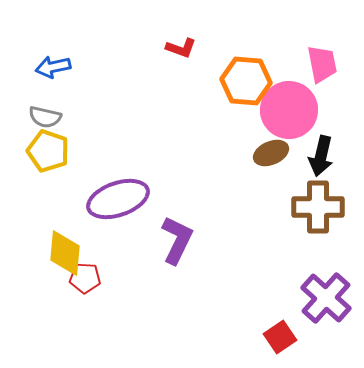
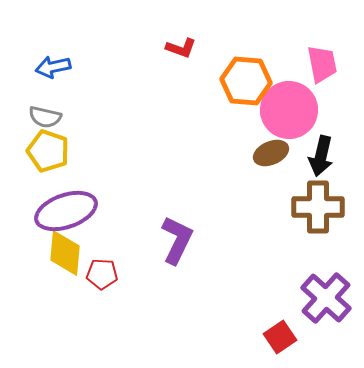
purple ellipse: moved 52 px left, 12 px down
red pentagon: moved 17 px right, 4 px up
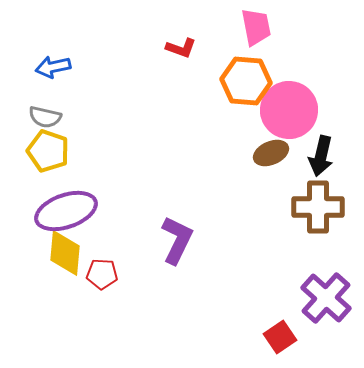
pink trapezoid: moved 66 px left, 37 px up
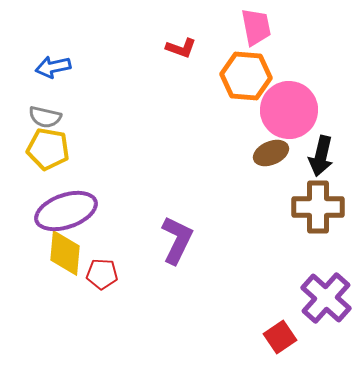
orange hexagon: moved 5 px up
yellow pentagon: moved 2 px up; rotated 9 degrees counterclockwise
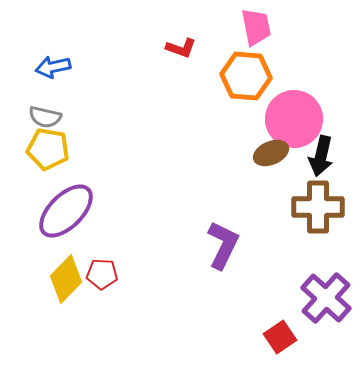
pink circle: moved 5 px right, 9 px down
purple ellipse: rotated 26 degrees counterclockwise
purple L-shape: moved 46 px right, 5 px down
yellow diamond: moved 1 px right, 26 px down; rotated 39 degrees clockwise
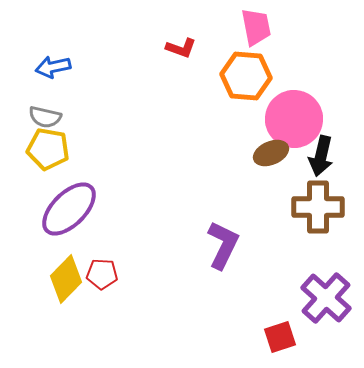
purple ellipse: moved 3 px right, 2 px up
red square: rotated 16 degrees clockwise
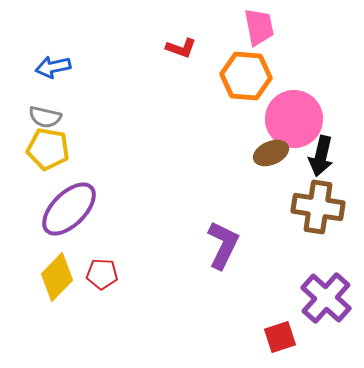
pink trapezoid: moved 3 px right
brown cross: rotated 9 degrees clockwise
yellow diamond: moved 9 px left, 2 px up
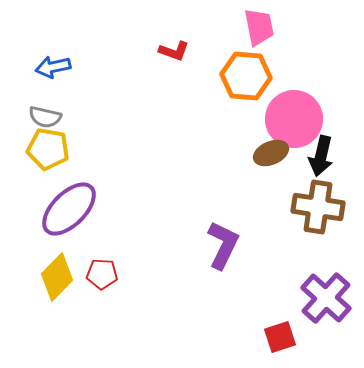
red L-shape: moved 7 px left, 3 px down
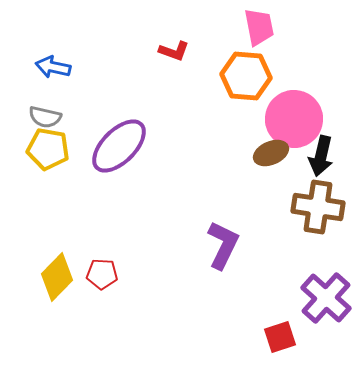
blue arrow: rotated 24 degrees clockwise
purple ellipse: moved 50 px right, 63 px up
